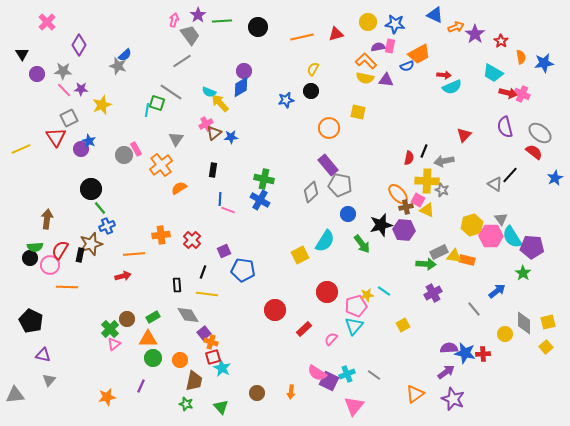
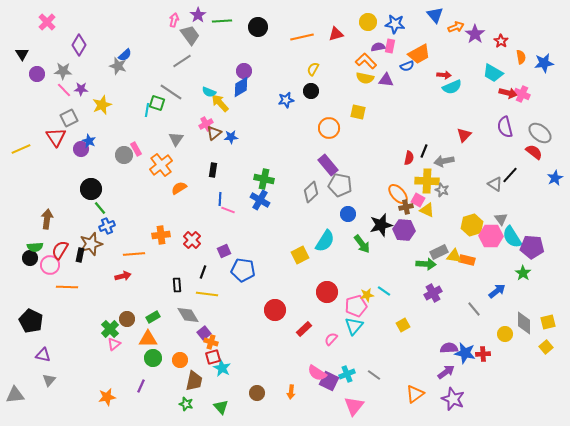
blue triangle at (435, 15): rotated 24 degrees clockwise
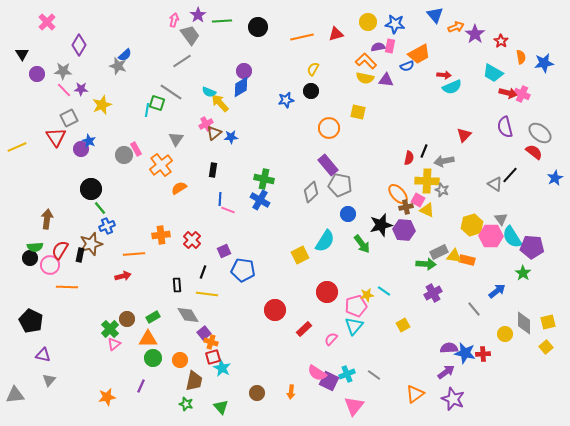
yellow line at (21, 149): moved 4 px left, 2 px up
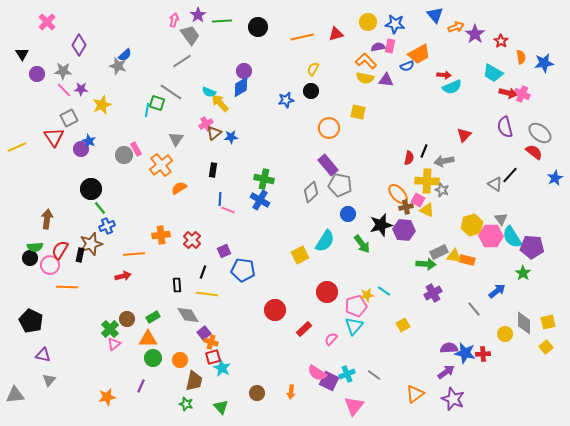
red triangle at (56, 137): moved 2 px left
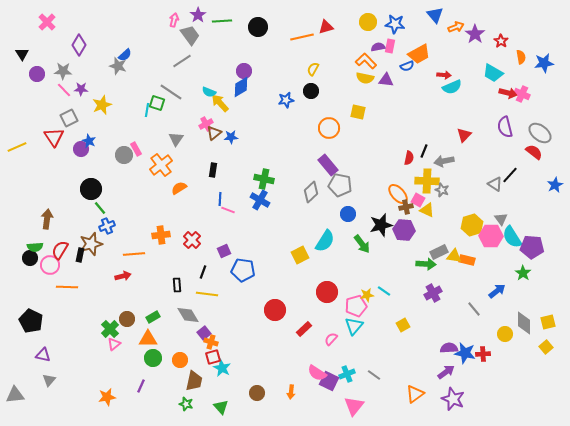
red triangle at (336, 34): moved 10 px left, 7 px up
blue star at (555, 178): moved 7 px down
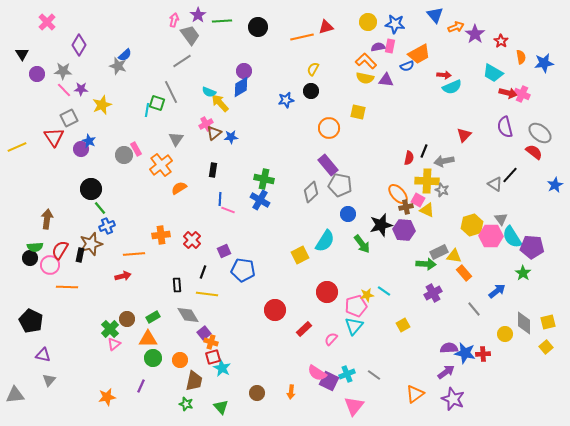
gray line at (171, 92): rotated 30 degrees clockwise
orange rectangle at (467, 260): moved 3 px left, 13 px down; rotated 35 degrees clockwise
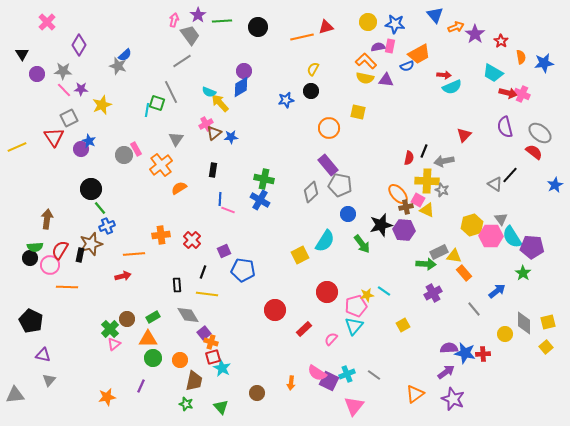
orange arrow at (291, 392): moved 9 px up
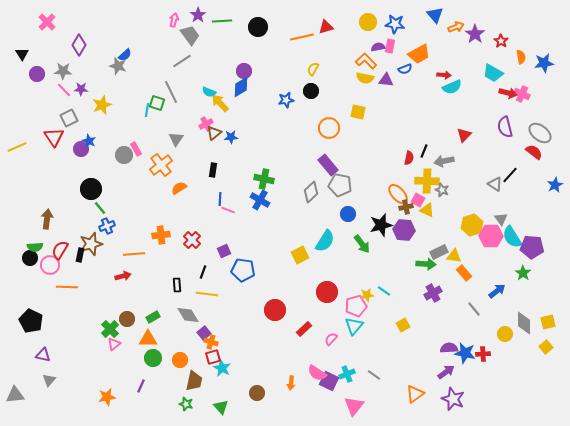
blue semicircle at (407, 66): moved 2 px left, 3 px down
